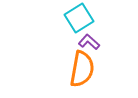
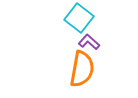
cyan square: rotated 20 degrees counterclockwise
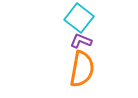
purple L-shape: moved 8 px left, 1 px up; rotated 20 degrees counterclockwise
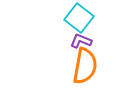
orange semicircle: moved 3 px right, 3 px up
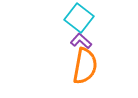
purple L-shape: rotated 20 degrees clockwise
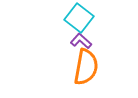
orange semicircle: moved 1 px right, 1 px down
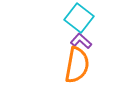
orange semicircle: moved 9 px left, 2 px up
